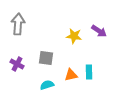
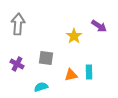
purple arrow: moved 5 px up
yellow star: rotated 28 degrees clockwise
cyan semicircle: moved 6 px left, 2 px down
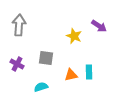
gray arrow: moved 1 px right, 1 px down
yellow star: rotated 14 degrees counterclockwise
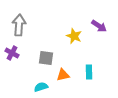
purple cross: moved 5 px left, 11 px up
orange triangle: moved 8 px left
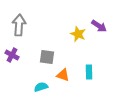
yellow star: moved 4 px right, 2 px up
purple cross: moved 2 px down
gray square: moved 1 px right, 1 px up
orange triangle: rotated 32 degrees clockwise
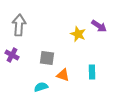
gray square: moved 1 px down
cyan rectangle: moved 3 px right
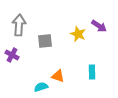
gray square: moved 2 px left, 17 px up; rotated 14 degrees counterclockwise
orange triangle: moved 5 px left, 1 px down
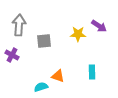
yellow star: rotated 21 degrees counterclockwise
gray square: moved 1 px left
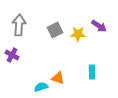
gray square: moved 11 px right, 11 px up; rotated 21 degrees counterclockwise
orange triangle: moved 2 px down
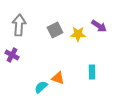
cyan semicircle: rotated 24 degrees counterclockwise
